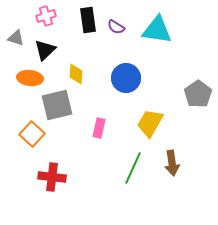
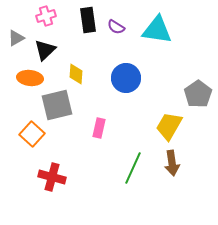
gray triangle: rotated 48 degrees counterclockwise
yellow trapezoid: moved 19 px right, 3 px down
red cross: rotated 8 degrees clockwise
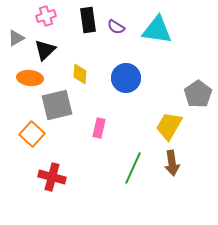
yellow diamond: moved 4 px right
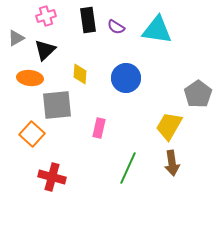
gray square: rotated 8 degrees clockwise
green line: moved 5 px left
